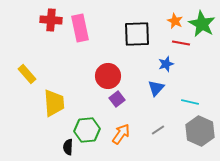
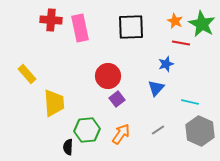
black square: moved 6 px left, 7 px up
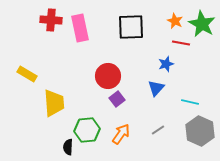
yellow rectangle: rotated 18 degrees counterclockwise
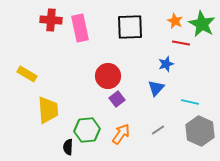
black square: moved 1 px left
yellow trapezoid: moved 6 px left, 7 px down
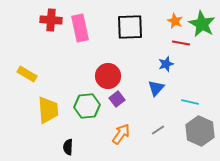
green hexagon: moved 24 px up
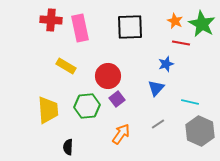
yellow rectangle: moved 39 px right, 8 px up
gray line: moved 6 px up
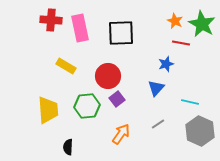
black square: moved 9 px left, 6 px down
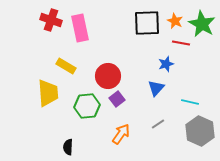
red cross: rotated 15 degrees clockwise
black square: moved 26 px right, 10 px up
yellow trapezoid: moved 17 px up
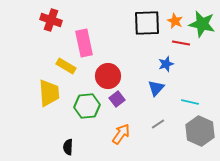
green star: rotated 16 degrees counterclockwise
pink rectangle: moved 4 px right, 15 px down
yellow trapezoid: moved 1 px right
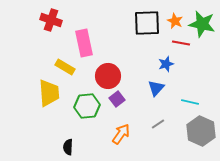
yellow rectangle: moved 1 px left, 1 px down
gray hexagon: moved 1 px right
